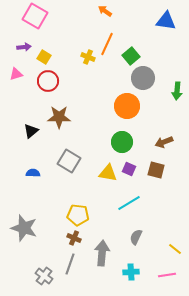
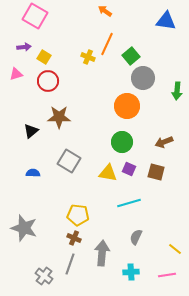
brown square: moved 2 px down
cyan line: rotated 15 degrees clockwise
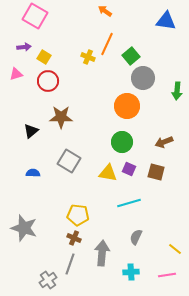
brown star: moved 2 px right
gray cross: moved 4 px right, 4 px down; rotated 18 degrees clockwise
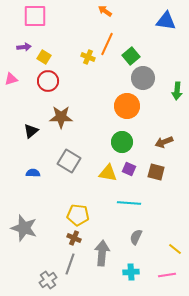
pink square: rotated 30 degrees counterclockwise
pink triangle: moved 5 px left, 5 px down
cyan line: rotated 20 degrees clockwise
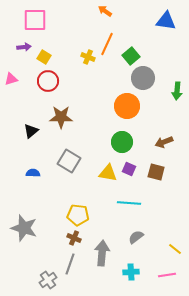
pink square: moved 4 px down
gray semicircle: rotated 28 degrees clockwise
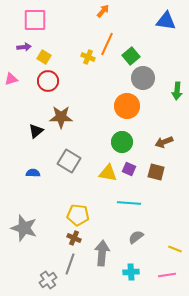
orange arrow: moved 2 px left; rotated 96 degrees clockwise
black triangle: moved 5 px right
yellow line: rotated 16 degrees counterclockwise
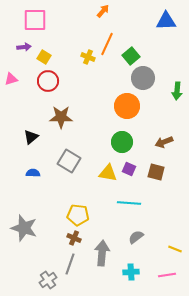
blue triangle: rotated 10 degrees counterclockwise
black triangle: moved 5 px left, 6 px down
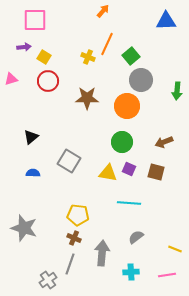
gray circle: moved 2 px left, 2 px down
brown star: moved 26 px right, 19 px up
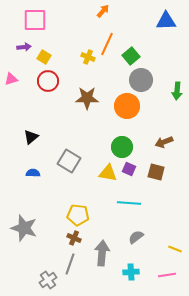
green circle: moved 5 px down
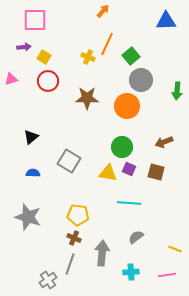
gray star: moved 4 px right, 11 px up
